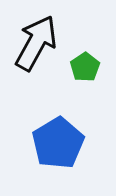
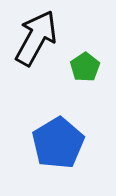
black arrow: moved 5 px up
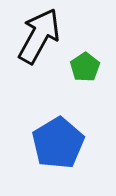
black arrow: moved 3 px right, 2 px up
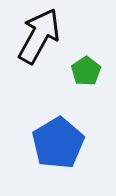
green pentagon: moved 1 px right, 4 px down
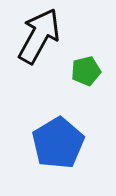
green pentagon: rotated 20 degrees clockwise
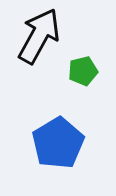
green pentagon: moved 3 px left
